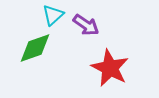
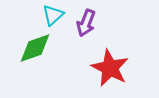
purple arrow: moved 2 px up; rotated 76 degrees clockwise
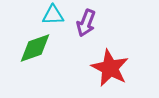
cyan triangle: rotated 40 degrees clockwise
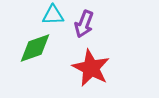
purple arrow: moved 2 px left, 1 px down
red star: moved 19 px left
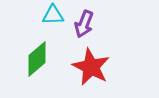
green diamond: moved 2 px right, 11 px down; rotated 21 degrees counterclockwise
red star: moved 1 px up
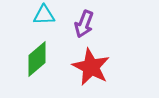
cyan triangle: moved 9 px left
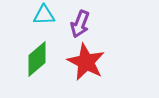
purple arrow: moved 4 px left
red star: moved 5 px left, 5 px up
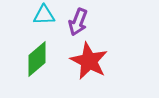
purple arrow: moved 2 px left, 2 px up
red star: moved 3 px right, 1 px up
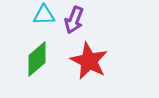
purple arrow: moved 4 px left, 2 px up
